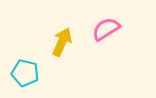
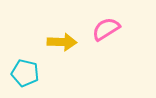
yellow arrow: rotated 68 degrees clockwise
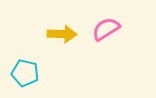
yellow arrow: moved 8 px up
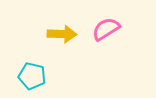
cyan pentagon: moved 7 px right, 3 px down
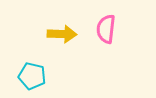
pink semicircle: rotated 52 degrees counterclockwise
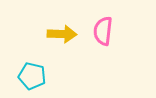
pink semicircle: moved 3 px left, 2 px down
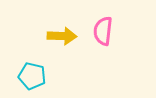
yellow arrow: moved 2 px down
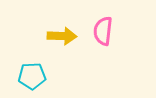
cyan pentagon: rotated 16 degrees counterclockwise
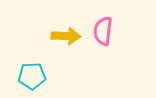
yellow arrow: moved 4 px right
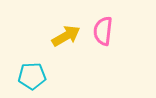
yellow arrow: rotated 32 degrees counterclockwise
